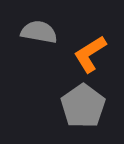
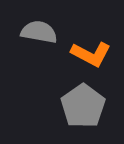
orange L-shape: moved 1 px right; rotated 120 degrees counterclockwise
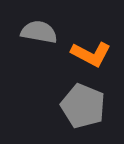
gray pentagon: rotated 15 degrees counterclockwise
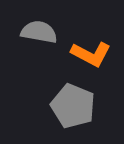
gray pentagon: moved 10 px left
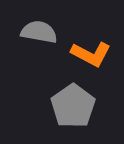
gray pentagon: rotated 15 degrees clockwise
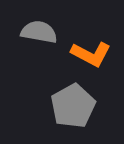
gray pentagon: rotated 6 degrees clockwise
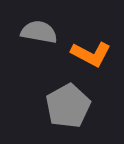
gray pentagon: moved 5 px left
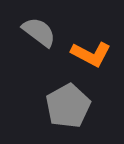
gray semicircle: rotated 27 degrees clockwise
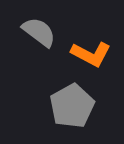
gray pentagon: moved 4 px right
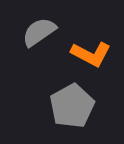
gray semicircle: rotated 72 degrees counterclockwise
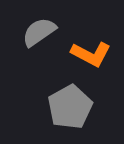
gray pentagon: moved 2 px left, 1 px down
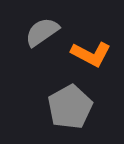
gray semicircle: moved 3 px right
